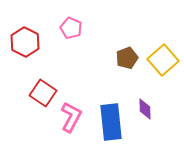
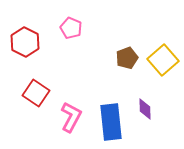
red square: moved 7 px left
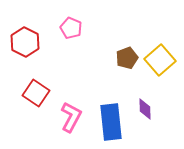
yellow square: moved 3 px left
